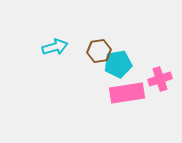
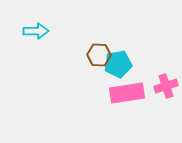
cyan arrow: moved 19 px left, 16 px up; rotated 15 degrees clockwise
brown hexagon: moved 4 px down; rotated 10 degrees clockwise
pink cross: moved 6 px right, 7 px down
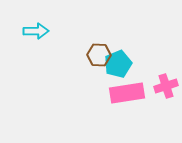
cyan pentagon: rotated 12 degrees counterclockwise
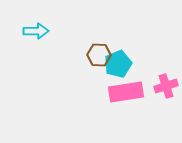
pink rectangle: moved 1 px left, 1 px up
